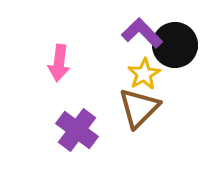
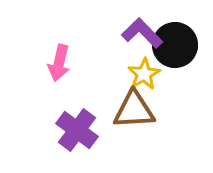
pink arrow: rotated 6 degrees clockwise
brown triangle: moved 5 px left, 2 px down; rotated 42 degrees clockwise
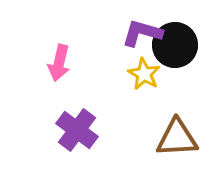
purple L-shape: rotated 30 degrees counterclockwise
yellow star: rotated 12 degrees counterclockwise
brown triangle: moved 43 px right, 28 px down
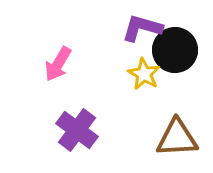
purple L-shape: moved 5 px up
black circle: moved 5 px down
pink arrow: moved 1 px left, 1 px down; rotated 18 degrees clockwise
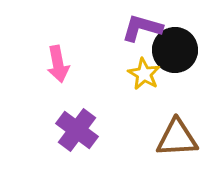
pink arrow: rotated 42 degrees counterclockwise
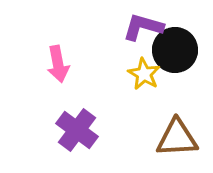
purple L-shape: moved 1 px right, 1 px up
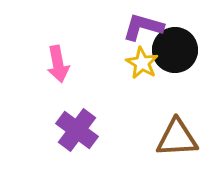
yellow star: moved 2 px left, 11 px up
